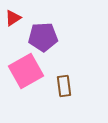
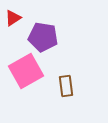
purple pentagon: rotated 12 degrees clockwise
brown rectangle: moved 2 px right
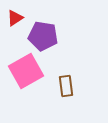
red triangle: moved 2 px right
purple pentagon: moved 1 px up
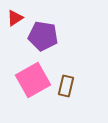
pink square: moved 7 px right, 9 px down
brown rectangle: rotated 20 degrees clockwise
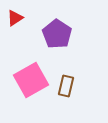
purple pentagon: moved 14 px right, 2 px up; rotated 24 degrees clockwise
pink square: moved 2 px left
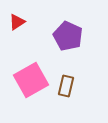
red triangle: moved 2 px right, 4 px down
purple pentagon: moved 11 px right, 2 px down; rotated 8 degrees counterclockwise
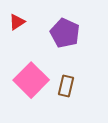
purple pentagon: moved 3 px left, 3 px up
pink square: rotated 16 degrees counterclockwise
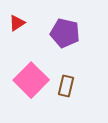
red triangle: moved 1 px down
purple pentagon: rotated 12 degrees counterclockwise
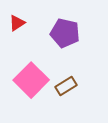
brown rectangle: rotated 45 degrees clockwise
